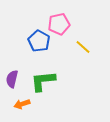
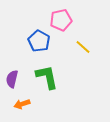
pink pentagon: moved 2 px right, 4 px up
green L-shape: moved 4 px right, 4 px up; rotated 84 degrees clockwise
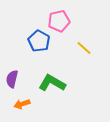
pink pentagon: moved 2 px left, 1 px down
yellow line: moved 1 px right, 1 px down
green L-shape: moved 5 px right, 6 px down; rotated 48 degrees counterclockwise
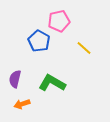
purple semicircle: moved 3 px right
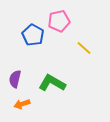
blue pentagon: moved 6 px left, 6 px up
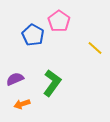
pink pentagon: rotated 25 degrees counterclockwise
yellow line: moved 11 px right
purple semicircle: rotated 54 degrees clockwise
green L-shape: rotated 96 degrees clockwise
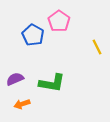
yellow line: moved 2 px right, 1 px up; rotated 21 degrees clockwise
green L-shape: rotated 64 degrees clockwise
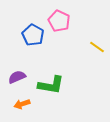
pink pentagon: rotated 10 degrees counterclockwise
yellow line: rotated 28 degrees counterclockwise
purple semicircle: moved 2 px right, 2 px up
green L-shape: moved 1 px left, 2 px down
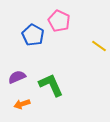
yellow line: moved 2 px right, 1 px up
green L-shape: rotated 124 degrees counterclockwise
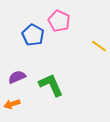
orange arrow: moved 10 px left
